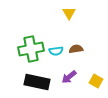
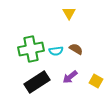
brown semicircle: rotated 40 degrees clockwise
purple arrow: moved 1 px right
black rectangle: rotated 45 degrees counterclockwise
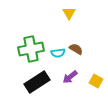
cyan semicircle: moved 2 px right, 2 px down
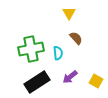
brown semicircle: moved 11 px up; rotated 16 degrees clockwise
cyan semicircle: rotated 88 degrees counterclockwise
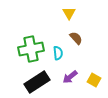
yellow square: moved 2 px left, 1 px up
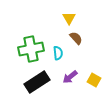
yellow triangle: moved 5 px down
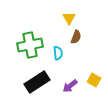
brown semicircle: moved 1 px up; rotated 64 degrees clockwise
green cross: moved 1 px left, 4 px up
purple arrow: moved 9 px down
